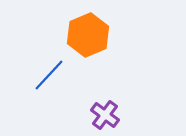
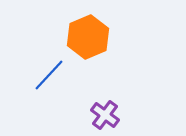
orange hexagon: moved 2 px down
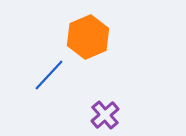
purple cross: rotated 12 degrees clockwise
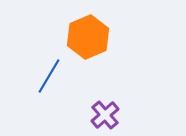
blue line: moved 1 px down; rotated 12 degrees counterclockwise
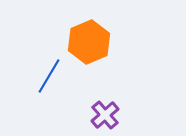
orange hexagon: moved 1 px right, 5 px down
